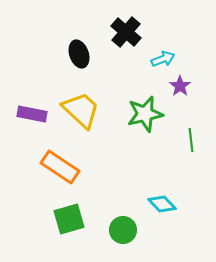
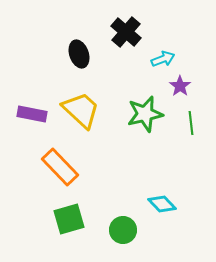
green line: moved 17 px up
orange rectangle: rotated 12 degrees clockwise
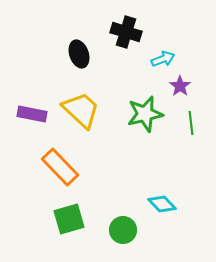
black cross: rotated 24 degrees counterclockwise
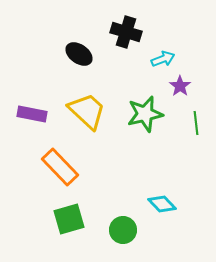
black ellipse: rotated 36 degrees counterclockwise
yellow trapezoid: moved 6 px right, 1 px down
green line: moved 5 px right
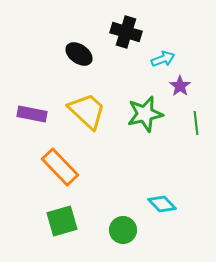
green square: moved 7 px left, 2 px down
